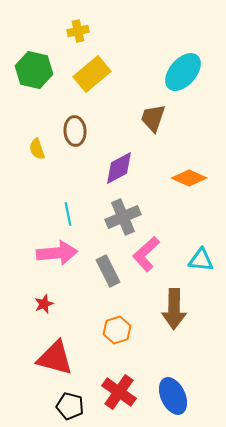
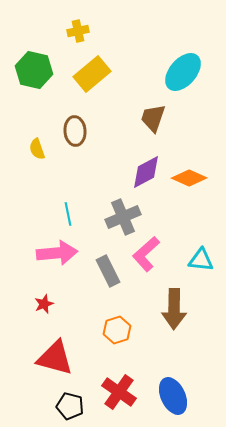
purple diamond: moved 27 px right, 4 px down
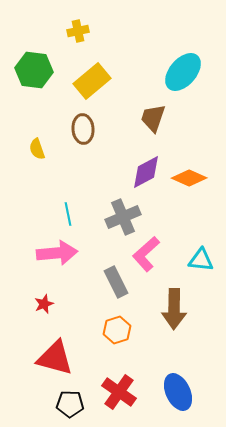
green hexagon: rotated 6 degrees counterclockwise
yellow rectangle: moved 7 px down
brown ellipse: moved 8 px right, 2 px up
gray rectangle: moved 8 px right, 11 px down
blue ellipse: moved 5 px right, 4 px up
black pentagon: moved 2 px up; rotated 12 degrees counterclockwise
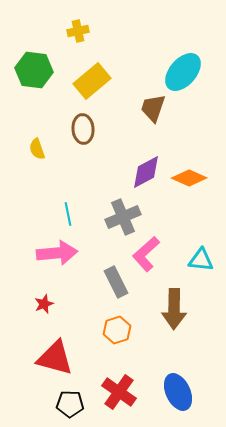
brown trapezoid: moved 10 px up
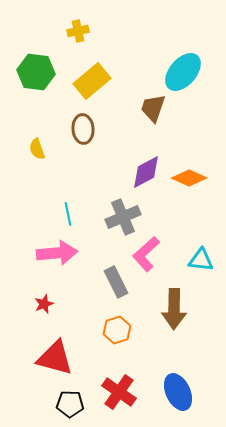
green hexagon: moved 2 px right, 2 px down
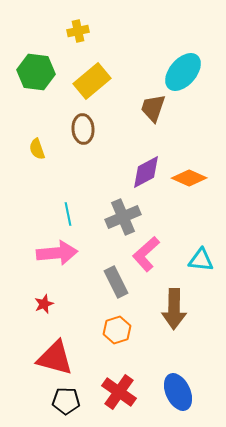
black pentagon: moved 4 px left, 3 px up
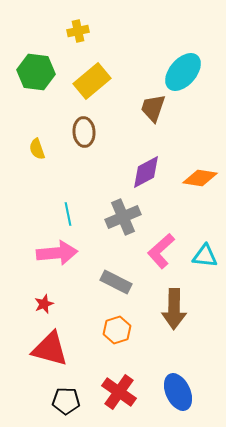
brown ellipse: moved 1 px right, 3 px down
orange diamond: moved 11 px right; rotated 16 degrees counterclockwise
pink L-shape: moved 15 px right, 3 px up
cyan triangle: moved 4 px right, 4 px up
gray rectangle: rotated 36 degrees counterclockwise
red triangle: moved 5 px left, 9 px up
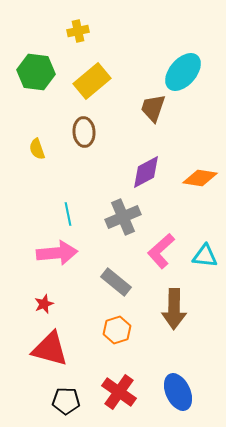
gray rectangle: rotated 12 degrees clockwise
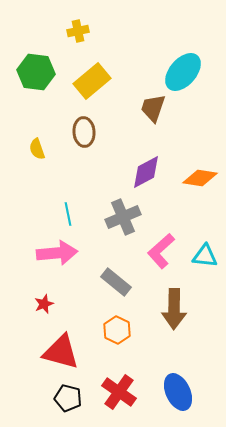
orange hexagon: rotated 16 degrees counterclockwise
red triangle: moved 11 px right, 3 px down
black pentagon: moved 2 px right, 3 px up; rotated 12 degrees clockwise
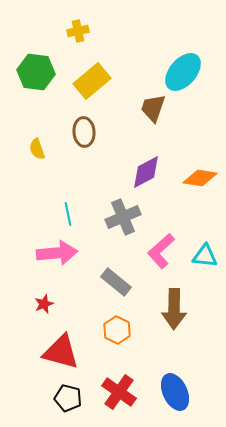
blue ellipse: moved 3 px left
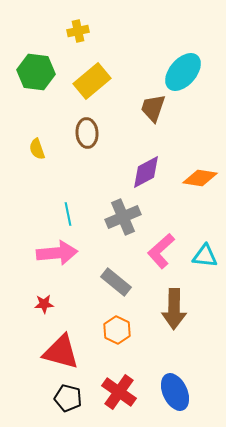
brown ellipse: moved 3 px right, 1 px down
red star: rotated 18 degrees clockwise
